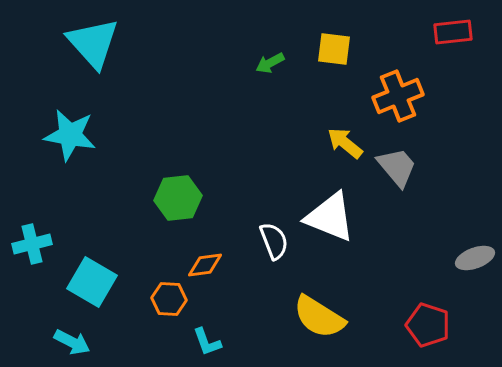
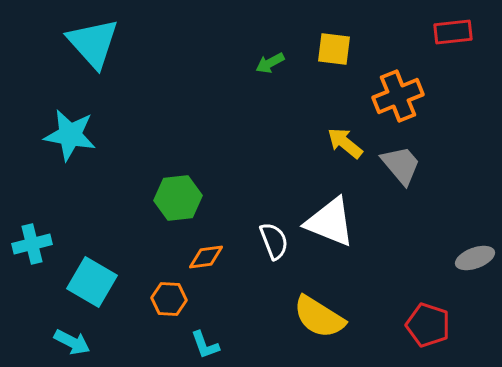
gray trapezoid: moved 4 px right, 2 px up
white triangle: moved 5 px down
orange diamond: moved 1 px right, 8 px up
cyan L-shape: moved 2 px left, 3 px down
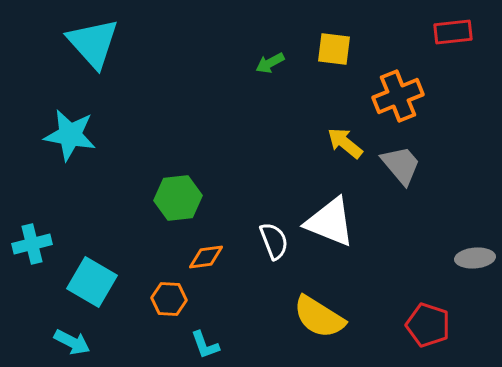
gray ellipse: rotated 15 degrees clockwise
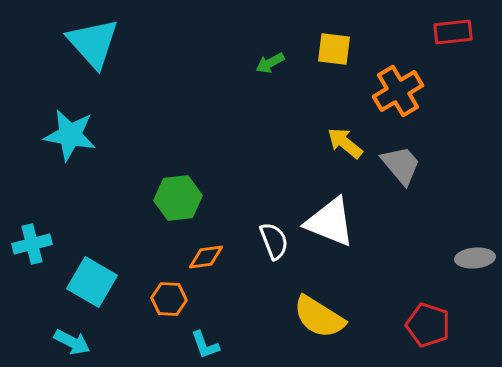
orange cross: moved 5 px up; rotated 9 degrees counterclockwise
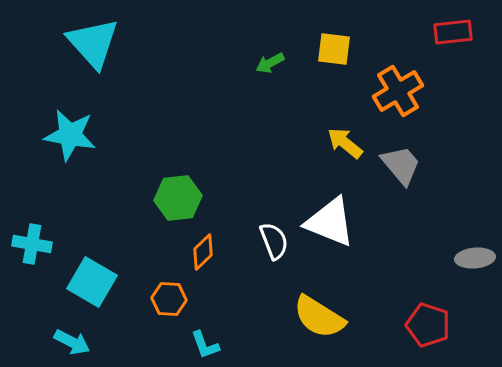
cyan cross: rotated 24 degrees clockwise
orange diamond: moved 3 px left, 5 px up; rotated 36 degrees counterclockwise
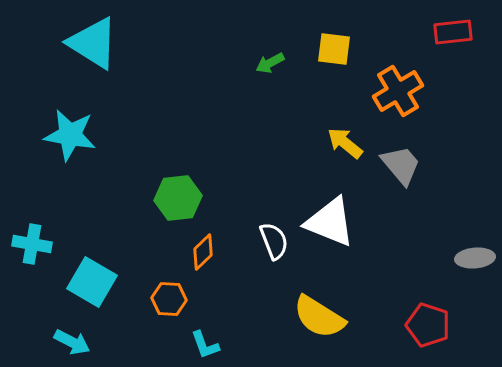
cyan triangle: rotated 16 degrees counterclockwise
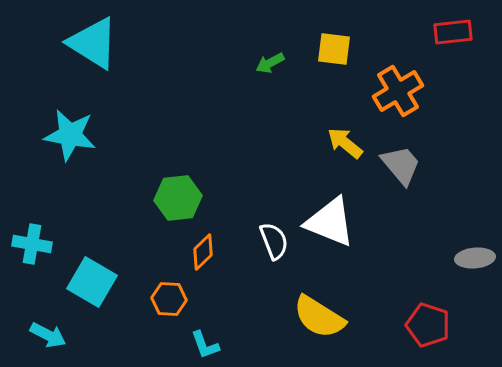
cyan arrow: moved 24 px left, 7 px up
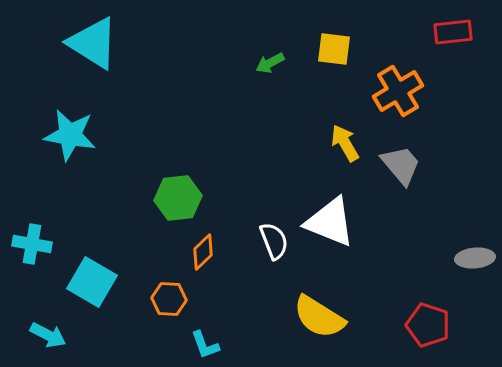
yellow arrow: rotated 21 degrees clockwise
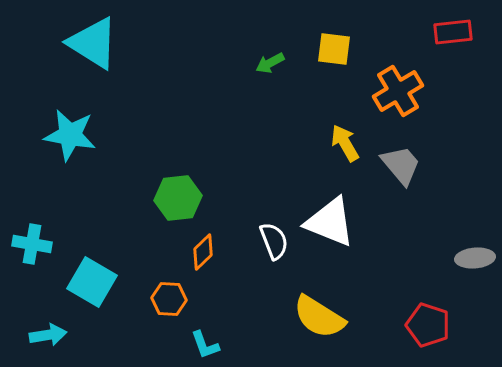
cyan arrow: rotated 36 degrees counterclockwise
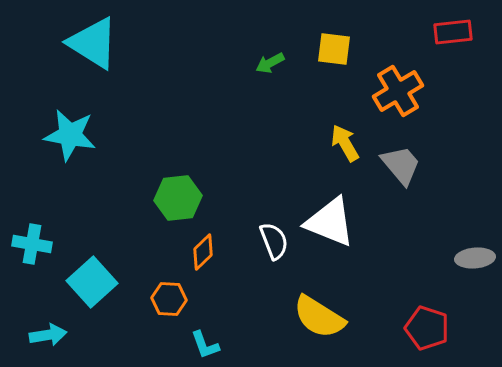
cyan square: rotated 18 degrees clockwise
red pentagon: moved 1 px left, 3 px down
